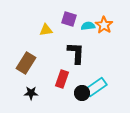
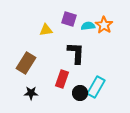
cyan rectangle: rotated 25 degrees counterclockwise
black circle: moved 2 px left
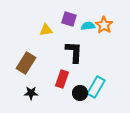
black L-shape: moved 2 px left, 1 px up
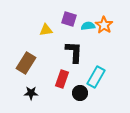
cyan rectangle: moved 10 px up
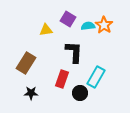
purple square: moved 1 px left; rotated 14 degrees clockwise
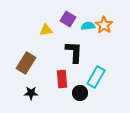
red rectangle: rotated 24 degrees counterclockwise
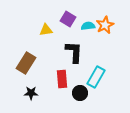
orange star: moved 1 px right; rotated 12 degrees clockwise
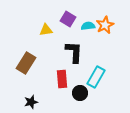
black star: moved 9 px down; rotated 16 degrees counterclockwise
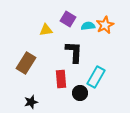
red rectangle: moved 1 px left
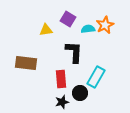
cyan semicircle: moved 3 px down
brown rectangle: rotated 65 degrees clockwise
black star: moved 31 px right
